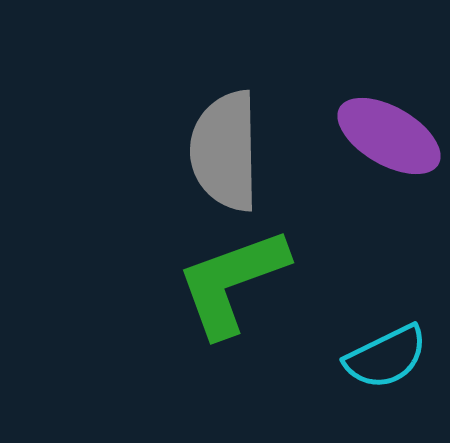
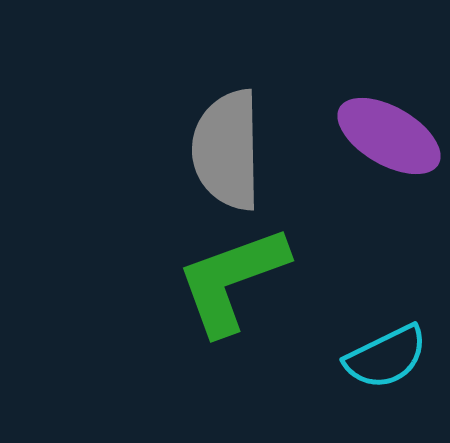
gray semicircle: moved 2 px right, 1 px up
green L-shape: moved 2 px up
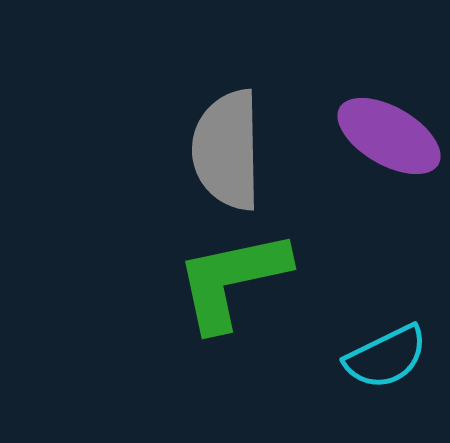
green L-shape: rotated 8 degrees clockwise
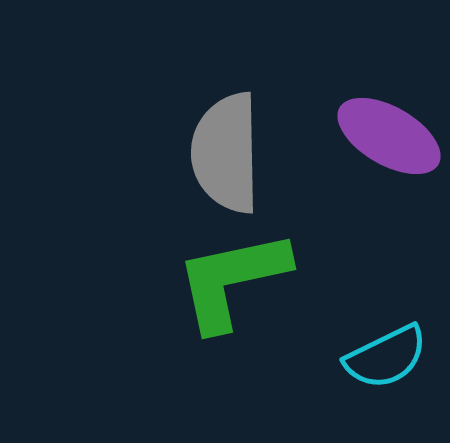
gray semicircle: moved 1 px left, 3 px down
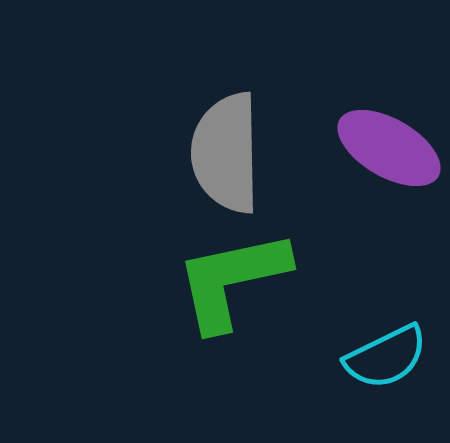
purple ellipse: moved 12 px down
